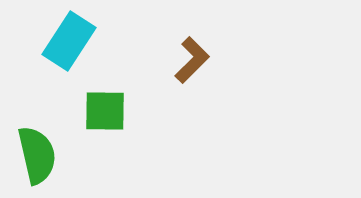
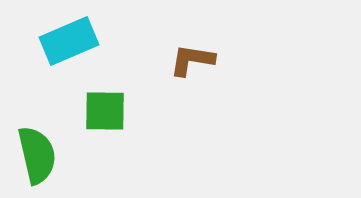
cyan rectangle: rotated 34 degrees clockwise
brown L-shape: rotated 126 degrees counterclockwise
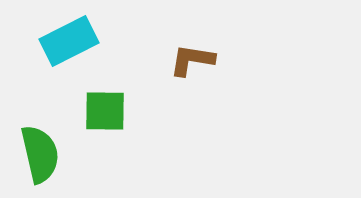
cyan rectangle: rotated 4 degrees counterclockwise
green semicircle: moved 3 px right, 1 px up
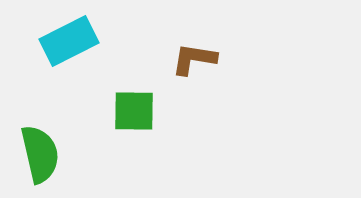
brown L-shape: moved 2 px right, 1 px up
green square: moved 29 px right
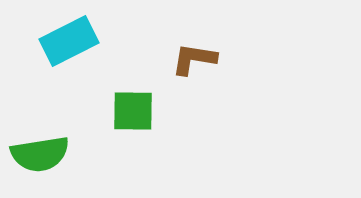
green square: moved 1 px left
green semicircle: rotated 94 degrees clockwise
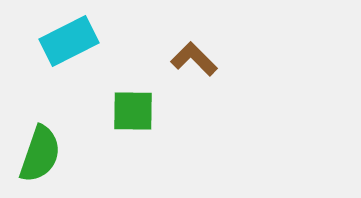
brown L-shape: rotated 36 degrees clockwise
green semicircle: rotated 62 degrees counterclockwise
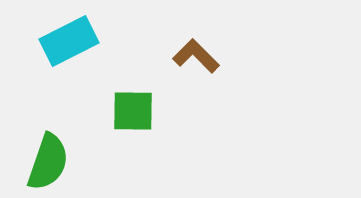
brown L-shape: moved 2 px right, 3 px up
green semicircle: moved 8 px right, 8 px down
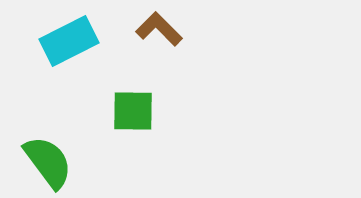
brown L-shape: moved 37 px left, 27 px up
green semicircle: rotated 56 degrees counterclockwise
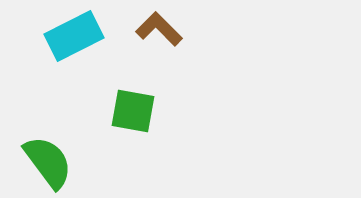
cyan rectangle: moved 5 px right, 5 px up
green square: rotated 9 degrees clockwise
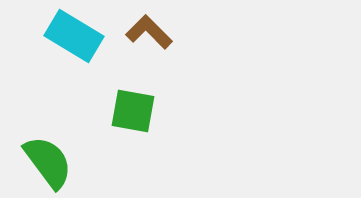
brown L-shape: moved 10 px left, 3 px down
cyan rectangle: rotated 58 degrees clockwise
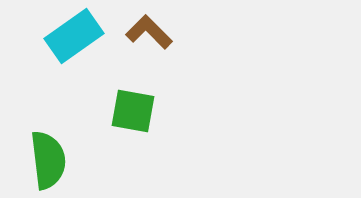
cyan rectangle: rotated 66 degrees counterclockwise
green semicircle: moved 2 px up; rotated 30 degrees clockwise
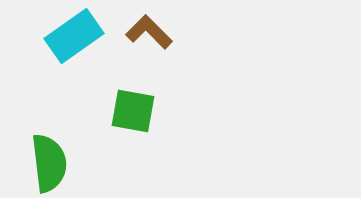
green semicircle: moved 1 px right, 3 px down
